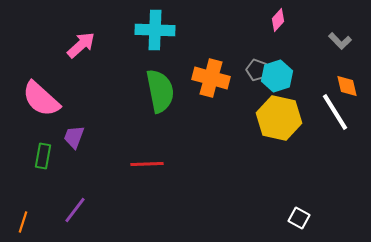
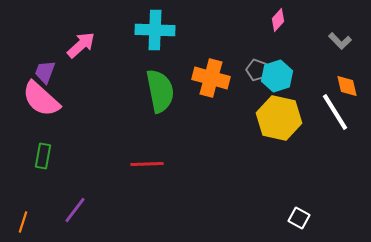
purple trapezoid: moved 29 px left, 65 px up
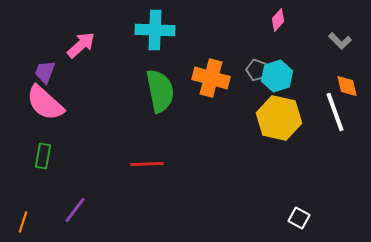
pink semicircle: moved 4 px right, 4 px down
white line: rotated 12 degrees clockwise
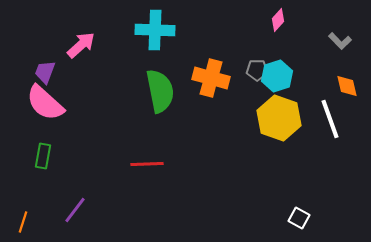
gray pentagon: rotated 20 degrees counterclockwise
white line: moved 5 px left, 7 px down
yellow hexagon: rotated 6 degrees clockwise
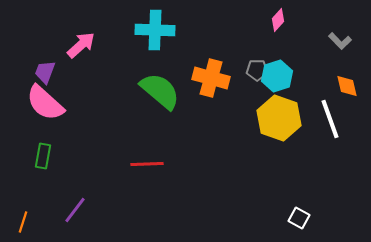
green semicircle: rotated 39 degrees counterclockwise
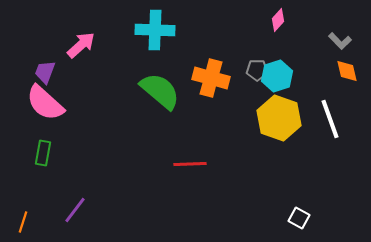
orange diamond: moved 15 px up
green rectangle: moved 3 px up
red line: moved 43 px right
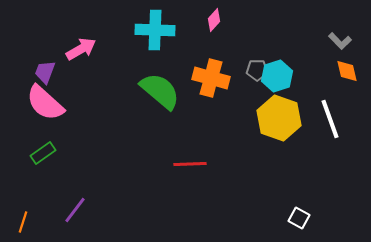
pink diamond: moved 64 px left
pink arrow: moved 4 px down; rotated 12 degrees clockwise
green rectangle: rotated 45 degrees clockwise
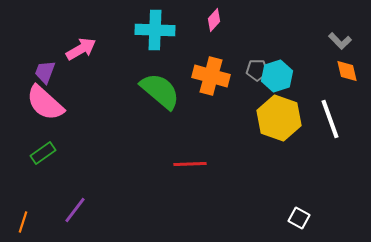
orange cross: moved 2 px up
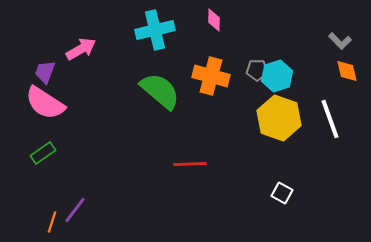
pink diamond: rotated 40 degrees counterclockwise
cyan cross: rotated 15 degrees counterclockwise
pink semicircle: rotated 9 degrees counterclockwise
white square: moved 17 px left, 25 px up
orange line: moved 29 px right
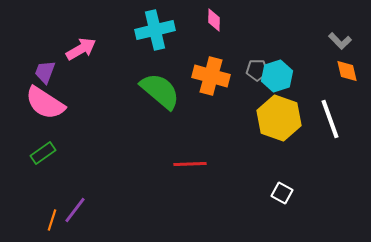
orange line: moved 2 px up
